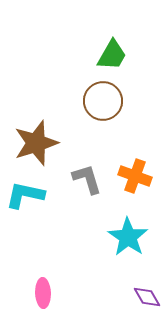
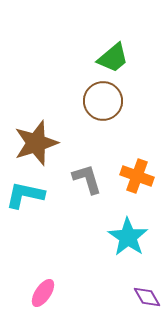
green trapezoid: moved 1 px right, 3 px down; rotated 20 degrees clockwise
orange cross: moved 2 px right
pink ellipse: rotated 36 degrees clockwise
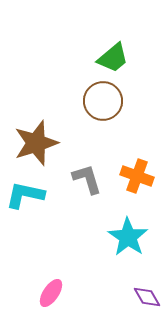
pink ellipse: moved 8 px right
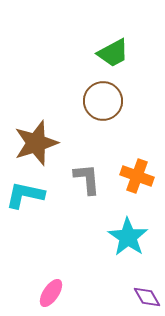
green trapezoid: moved 5 px up; rotated 12 degrees clockwise
gray L-shape: rotated 12 degrees clockwise
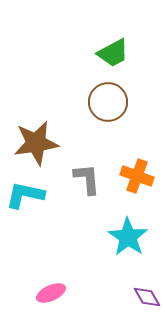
brown circle: moved 5 px right, 1 px down
brown star: rotated 9 degrees clockwise
pink ellipse: rotated 32 degrees clockwise
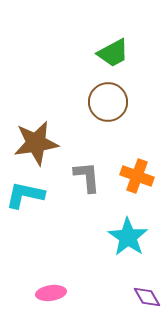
gray L-shape: moved 2 px up
pink ellipse: rotated 16 degrees clockwise
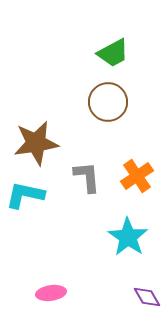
orange cross: rotated 36 degrees clockwise
